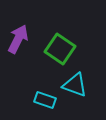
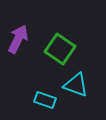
cyan triangle: moved 1 px right
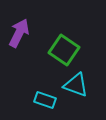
purple arrow: moved 1 px right, 6 px up
green square: moved 4 px right, 1 px down
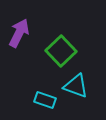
green square: moved 3 px left, 1 px down; rotated 12 degrees clockwise
cyan triangle: moved 1 px down
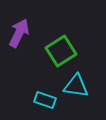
green square: rotated 12 degrees clockwise
cyan triangle: rotated 12 degrees counterclockwise
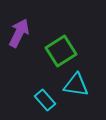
cyan triangle: moved 1 px up
cyan rectangle: rotated 30 degrees clockwise
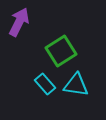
purple arrow: moved 11 px up
cyan rectangle: moved 16 px up
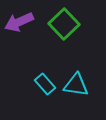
purple arrow: rotated 140 degrees counterclockwise
green square: moved 3 px right, 27 px up; rotated 12 degrees counterclockwise
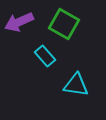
green square: rotated 16 degrees counterclockwise
cyan rectangle: moved 28 px up
